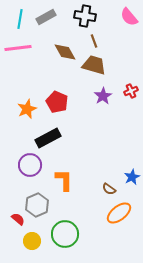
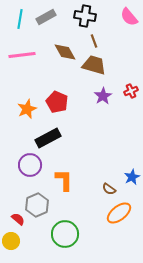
pink line: moved 4 px right, 7 px down
yellow circle: moved 21 px left
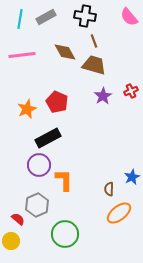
purple circle: moved 9 px right
brown semicircle: rotated 56 degrees clockwise
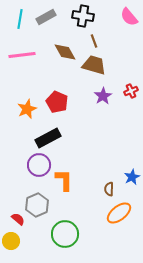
black cross: moved 2 px left
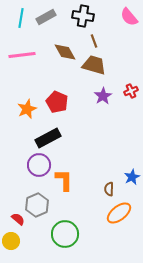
cyan line: moved 1 px right, 1 px up
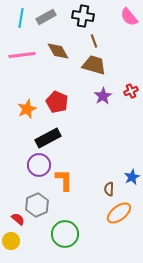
brown diamond: moved 7 px left, 1 px up
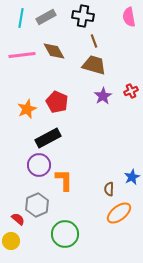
pink semicircle: rotated 30 degrees clockwise
brown diamond: moved 4 px left
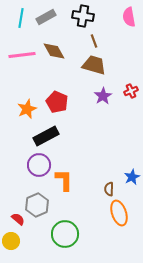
black rectangle: moved 2 px left, 2 px up
orange ellipse: rotated 70 degrees counterclockwise
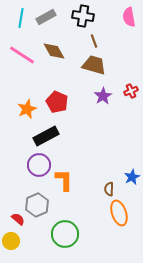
pink line: rotated 40 degrees clockwise
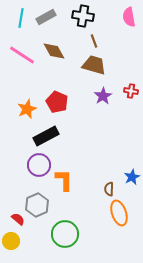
red cross: rotated 32 degrees clockwise
